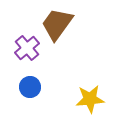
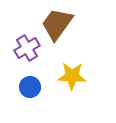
purple cross: rotated 10 degrees clockwise
yellow star: moved 18 px left, 23 px up; rotated 8 degrees clockwise
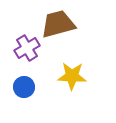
brown trapezoid: moved 1 px right; rotated 39 degrees clockwise
blue circle: moved 6 px left
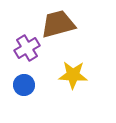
yellow star: moved 1 px right, 1 px up
blue circle: moved 2 px up
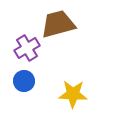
yellow star: moved 19 px down
blue circle: moved 4 px up
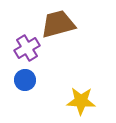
blue circle: moved 1 px right, 1 px up
yellow star: moved 8 px right, 7 px down
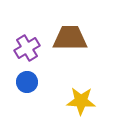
brown trapezoid: moved 12 px right, 14 px down; rotated 15 degrees clockwise
blue circle: moved 2 px right, 2 px down
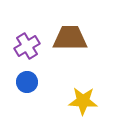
purple cross: moved 2 px up
yellow star: moved 2 px right
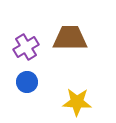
purple cross: moved 1 px left, 1 px down
yellow star: moved 6 px left, 1 px down
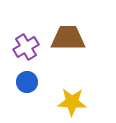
brown trapezoid: moved 2 px left
yellow star: moved 5 px left
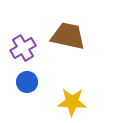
brown trapezoid: moved 2 px up; rotated 12 degrees clockwise
purple cross: moved 3 px left, 1 px down
